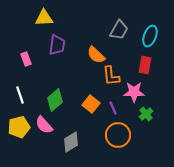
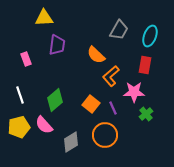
orange L-shape: rotated 55 degrees clockwise
orange circle: moved 13 px left
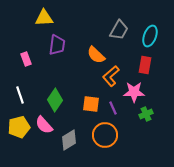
green diamond: rotated 15 degrees counterclockwise
orange square: rotated 30 degrees counterclockwise
green cross: rotated 16 degrees clockwise
gray diamond: moved 2 px left, 2 px up
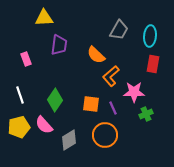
cyan ellipse: rotated 15 degrees counterclockwise
purple trapezoid: moved 2 px right
red rectangle: moved 8 px right, 1 px up
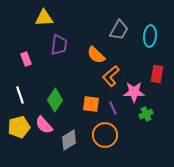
red rectangle: moved 4 px right, 10 px down
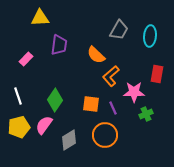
yellow triangle: moved 4 px left
pink rectangle: rotated 64 degrees clockwise
white line: moved 2 px left, 1 px down
pink semicircle: rotated 78 degrees clockwise
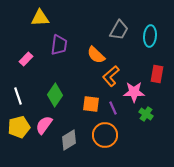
green diamond: moved 5 px up
green cross: rotated 32 degrees counterclockwise
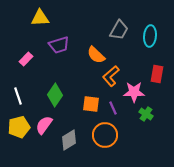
purple trapezoid: rotated 65 degrees clockwise
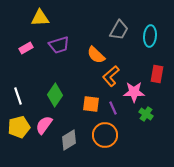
pink rectangle: moved 11 px up; rotated 16 degrees clockwise
